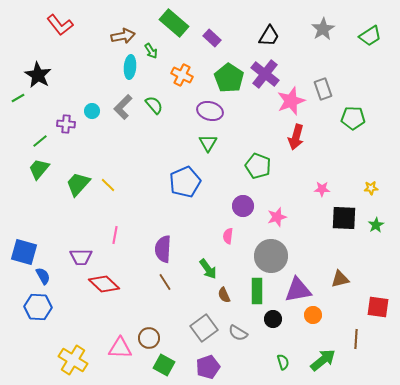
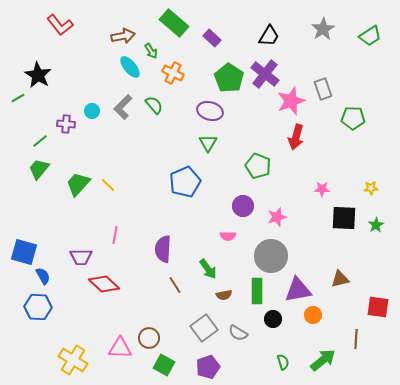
cyan ellipse at (130, 67): rotated 45 degrees counterclockwise
orange cross at (182, 75): moved 9 px left, 2 px up
pink semicircle at (228, 236): rotated 98 degrees counterclockwise
brown line at (165, 282): moved 10 px right, 3 px down
brown semicircle at (224, 295): rotated 77 degrees counterclockwise
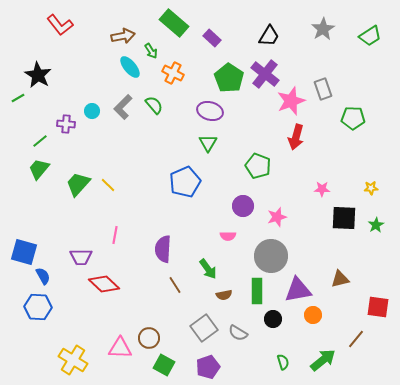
brown line at (356, 339): rotated 36 degrees clockwise
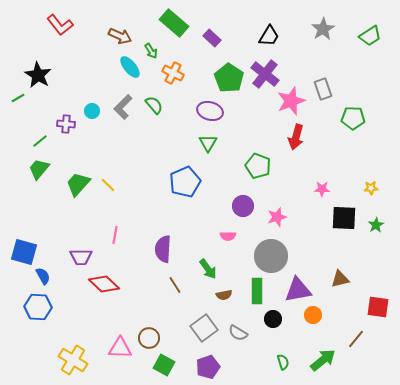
brown arrow at (123, 36): moved 3 px left; rotated 35 degrees clockwise
